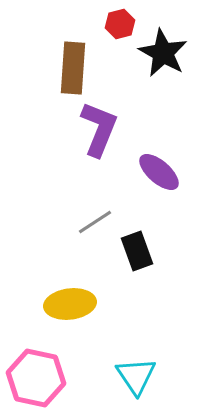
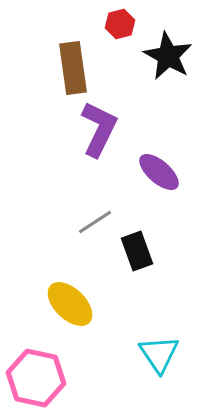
black star: moved 5 px right, 3 px down
brown rectangle: rotated 12 degrees counterclockwise
purple L-shape: rotated 4 degrees clockwise
yellow ellipse: rotated 51 degrees clockwise
cyan triangle: moved 23 px right, 22 px up
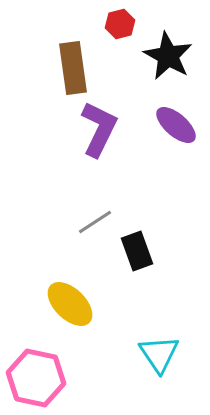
purple ellipse: moved 17 px right, 47 px up
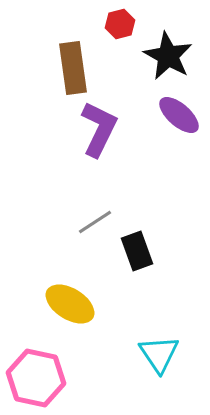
purple ellipse: moved 3 px right, 10 px up
yellow ellipse: rotated 12 degrees counterclockwise
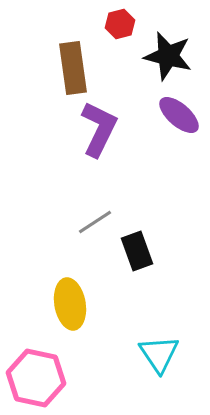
black star: rotated 15 degrees counterclockwise
yellow ellipse: rotated 48 degrees clockwise
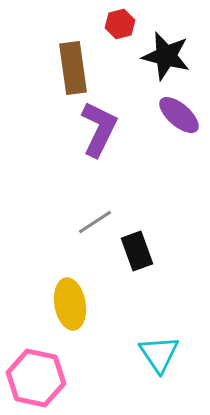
black star: moved 2 px left
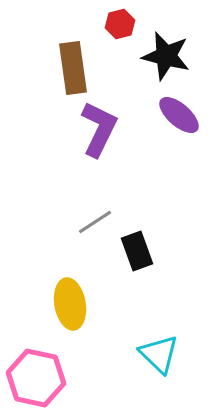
cyan triangle: rotated 12 degrees counterclockwise
